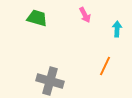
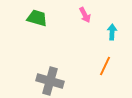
cyan arrow: moved 5 px left, 3 px down
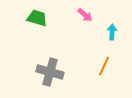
pink arrow: rotated 21 degrees counterclockwise
orange line: moved 1 px left
gray cross: moved 9 px up
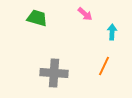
pink arrow: moved 1 px up
gray cross: moved 4 px right, 1 px down; rotated 12 degrees counterclockwise
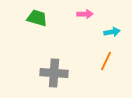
pink arrow: rotated 42 degrees counterclockwise
cyan arrow: rotated 77 degrees clockwise
orange line: moved 2 px right, 5 px up
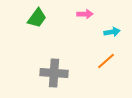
green trapezoid: rotated 110 degrees clockwise
orange line: rotated 24 degrees clockwise
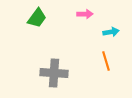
cyan arrow: moved 1 px left
orange line: rotated 66 degrees counterclockwise
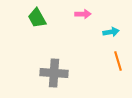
pink arrow: moved 2 px left
green trapezoid: rotated 115 degrees clockwise
orange line: moved 12 px right
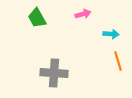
pink arrow: rotated 14 degrees counterclockwise
cyan arrow: moved 2 px down; rotated 14 degrees clockwise
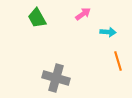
pink arrow: rotated 21 degrees counterclockwise
cyan arrow: moved 3 px left, 2 px up
gray cross: moved 2 px right, 5 px down; rotated 12 degrees clockwise
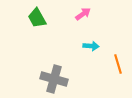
cyan arrow: moved 17 px left, 14 px down
orange line: moved 3 px down
gray cross: moved 2 px left, 1 px down
